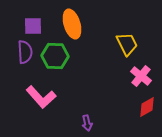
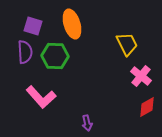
purple square: rotated 18 degrees clockwise
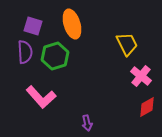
green hexagon: rotated 20 degrees counterclockwise
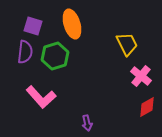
purple semicircle: rotated 10 degrees clockwise
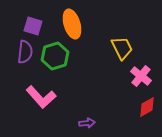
yellow trapezoid: moved 5 px left, 4 px down
purple arrow: rotated 84 degrees counterclockwise
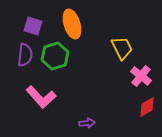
purple semicircle: moved 3 px down
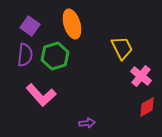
purple square: moved 3 px left; rotated 18 degrees clockwise
pink L-shape: moved 2 px up
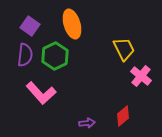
yellow trapezoid: moved 2 px right, 1 px down
green hexagon: rotated 8 degrees counterclockwise
pink L-shape: moved 2 px up
red diamond: moved 24 px left, 9 px down; rotated 10 degrees counterclockwise
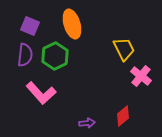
purple square: rotated 12 degrees counterclockwise
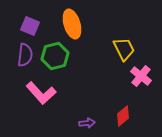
green hexagon: rotated 12 degrees clockwise
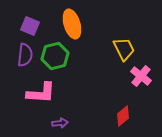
pink L-shape: rotated 44 degrees counterclockwise
purple arrow: moved 27 px left
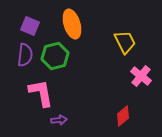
yellow trapezoid: moved 1 px right, 7 px up
pink L-shape: rotated 104 degrees counterclockwise
purple arrow: moved 1 px left, 3 px up
